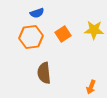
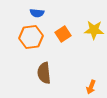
blue semicircle: rotated 24 degrees clockwise
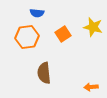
yellow star: moved 1 px left, 3 px up; rotated 12 degrees clockwise
orange hexagon: moved 4 px left
orange arrow: rotated 64 degrees clockwise
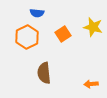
orange hexagon: rotated 20 degrees counterclockwise
orange arrow: moved 3 px up
